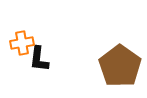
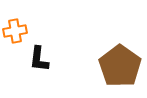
orange cross: moved 7 px left, 12 px up
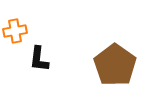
brown pentagon: moved 5 px left, 1 px up
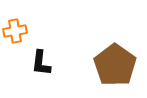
black L-shape: moved 2 px right, 4 px down
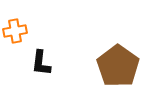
brown pentagon: moved 3 px right, 1 px down
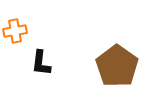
brown pentagon: moved 1 px left
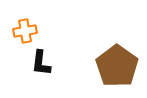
orange cross: moved 10 px right
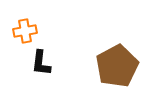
brown pentagon: rotated 9 degrees clockwise
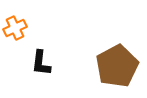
orange cross: moved 10 px left, 3 px up; rotated 15 degrees counterclockwise
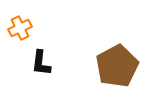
orange cross: moved 5 px right
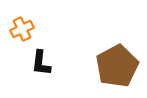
orange cross: moved 2 px right, 1 px down
